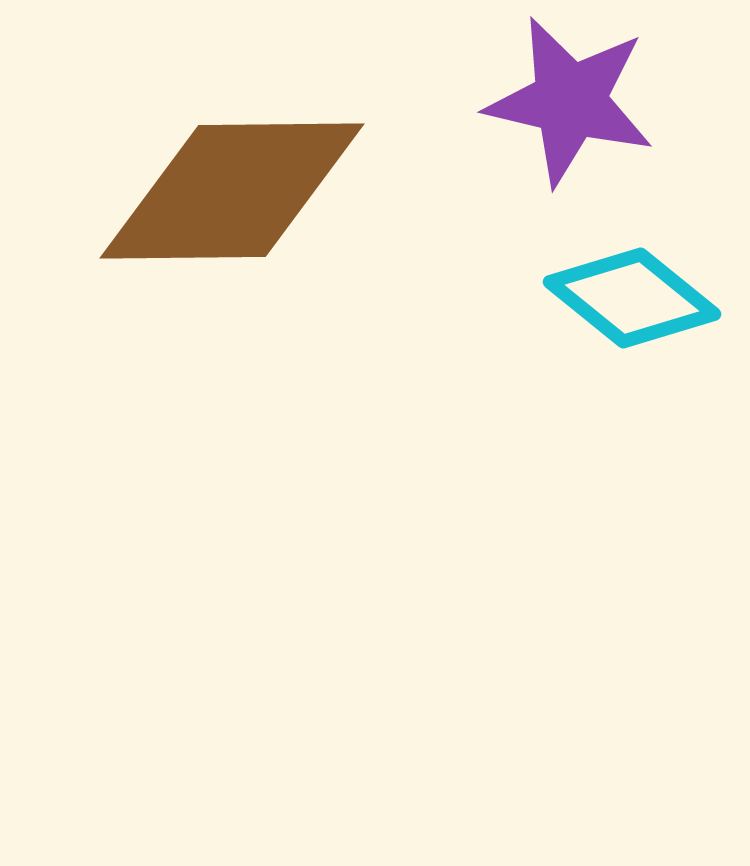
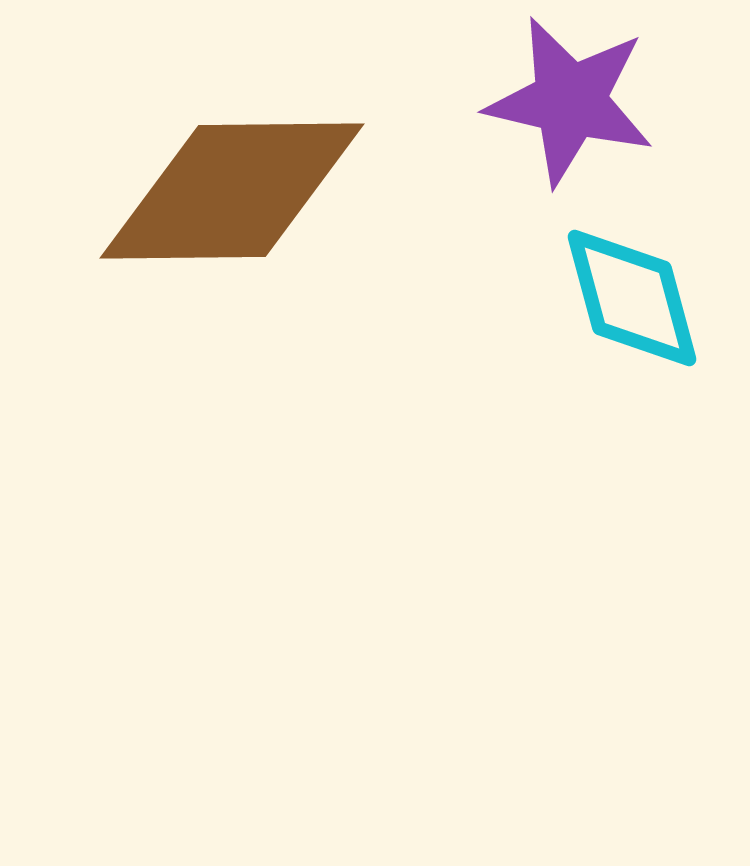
cyan diamond: rotated 36 degrees clockwise
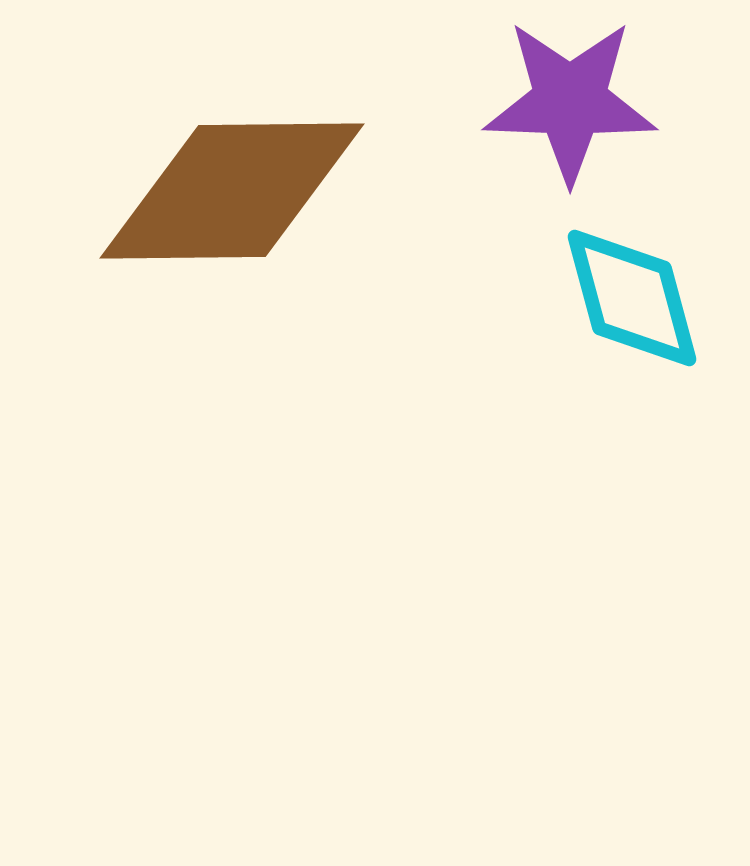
purple star: rotated 11 degrees counterclockwise
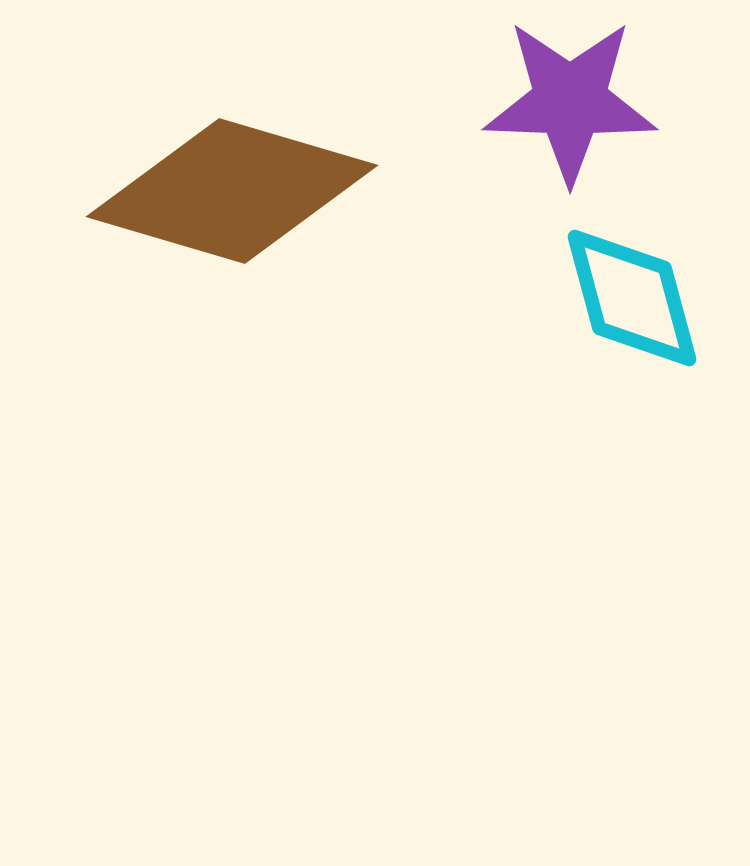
brown diamond: rotated 17 degrees clockwise
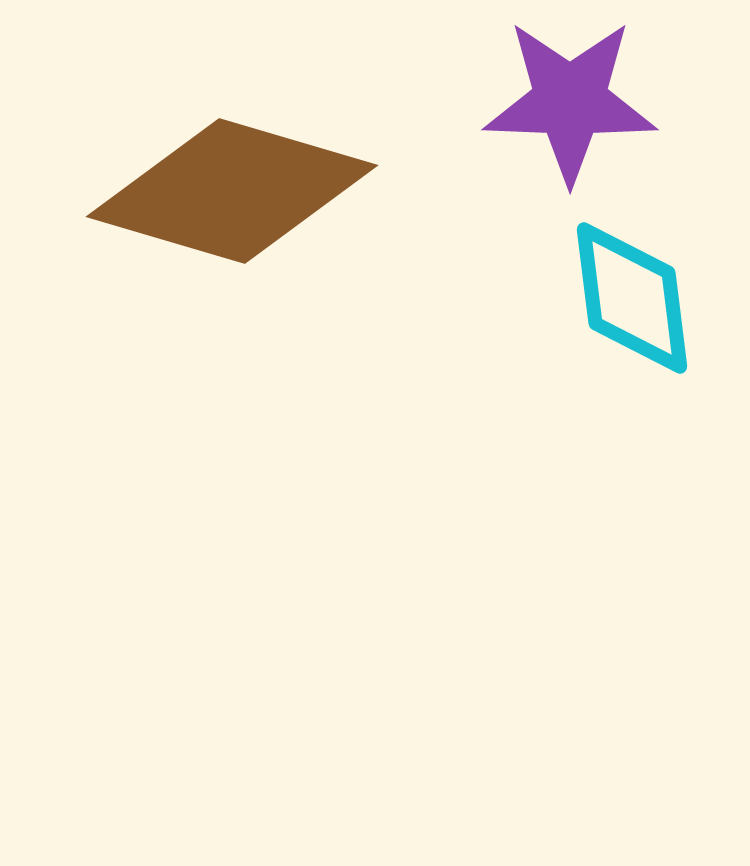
cyan diamond: rotated 8 degrees clockwise
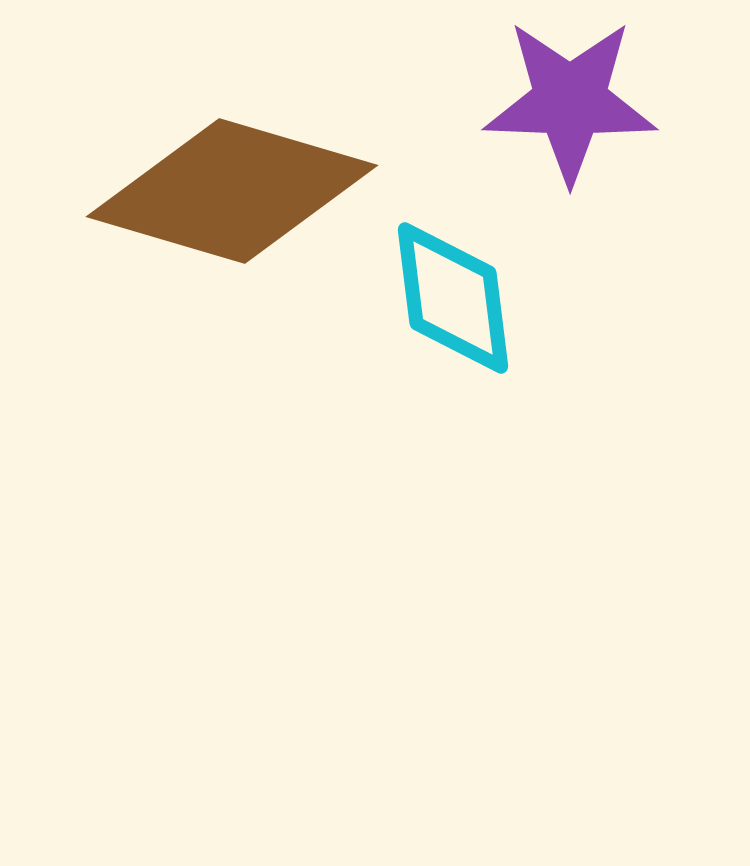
cyan diamond: moved 179 px left
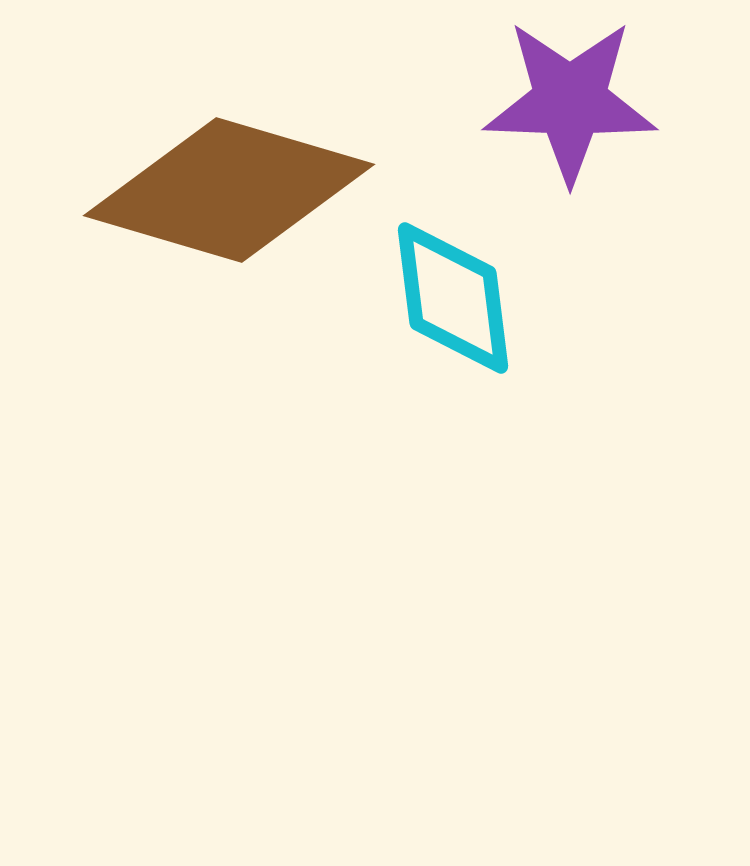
brown diamond: moved 3 px left, 1 px up
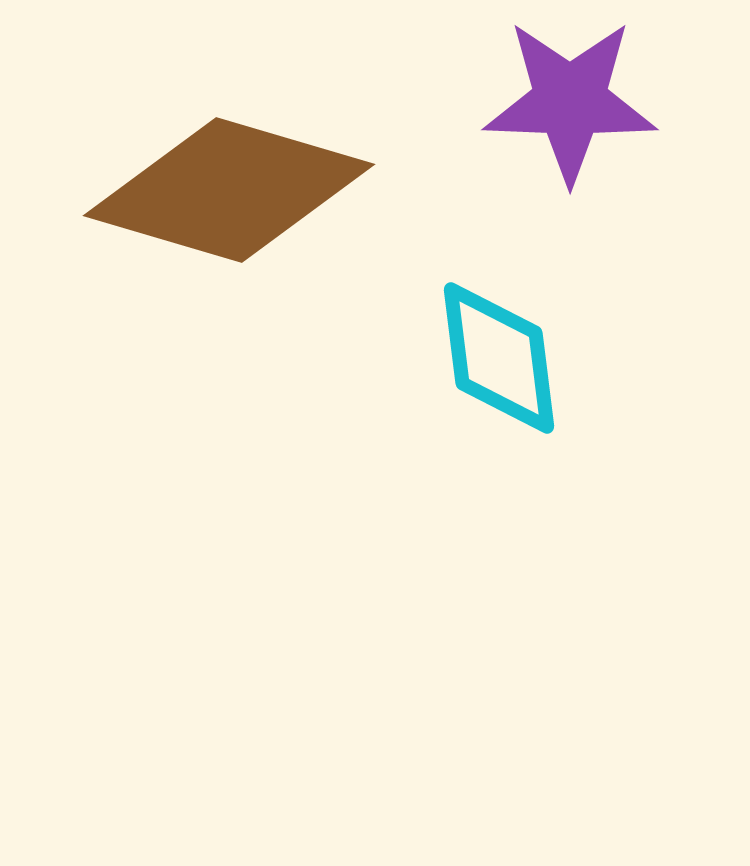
cyan diamond: moved 46 px right, 60 px down
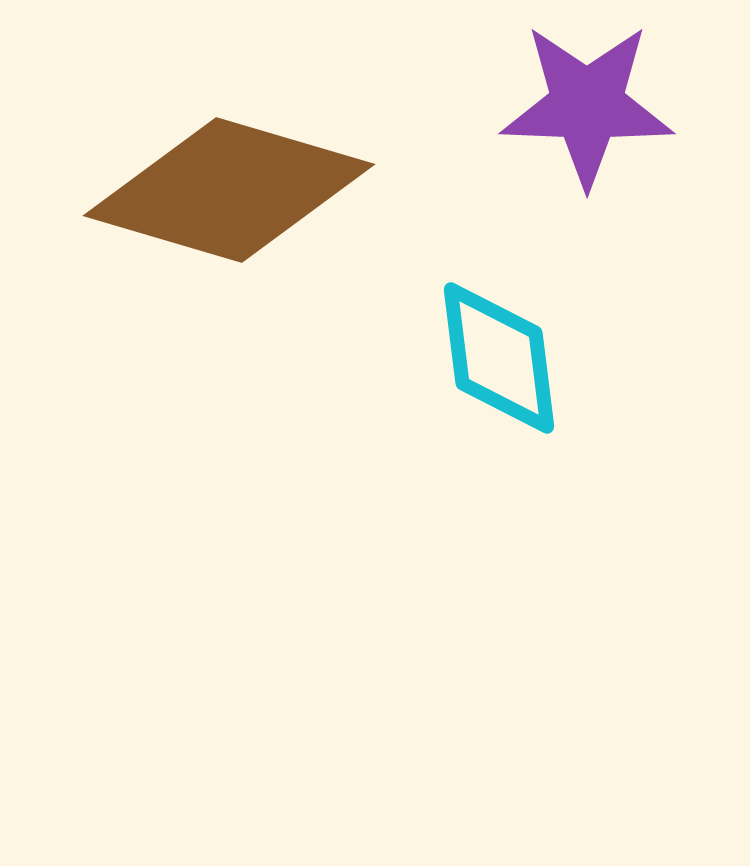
purple star: moved 17 px right, 4 px down
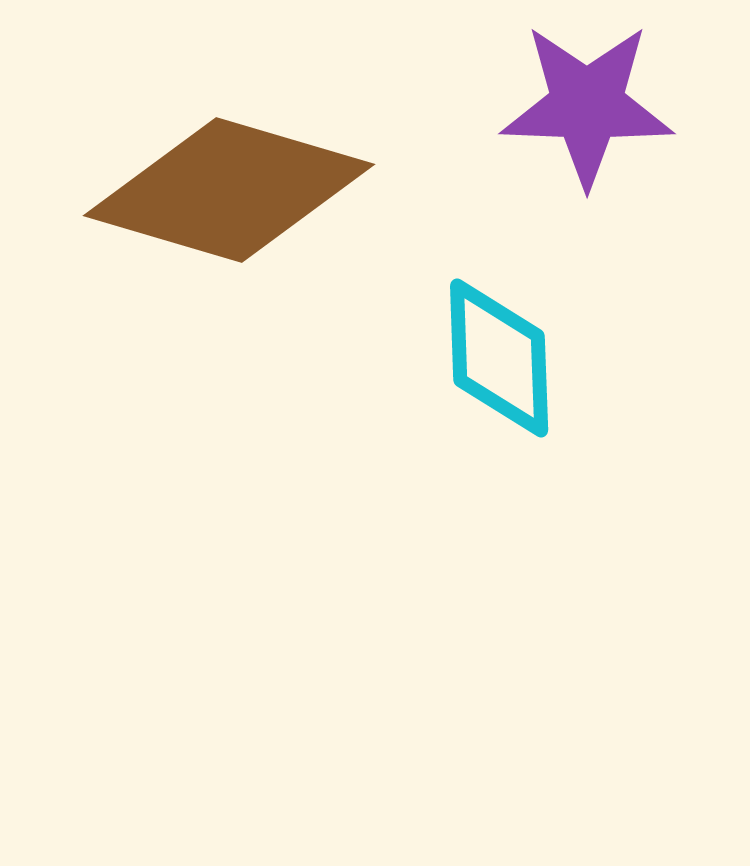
cyan diamond: rotated 5 degrees clockwise
